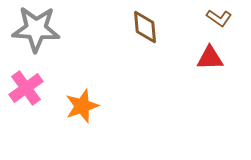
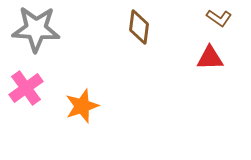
brown diamond: moved 6 px left; rotated 12 degrees clockwise
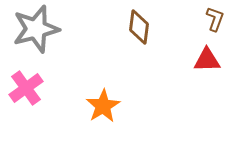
brown L-shape: moved 4 px left, 1 px down; rotated 105 degrees counterclockwise
gray star: rotated 18 degrees counterclockwise
red triangle: moved 3 px left, 2 px down
orange star: moved 21 px right; rotated 12 degrees counterclockwise
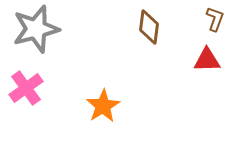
brown diamond: moved 10 px right
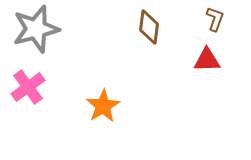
pink cross: moved 2 px right, 1 px up
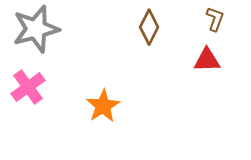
brown diamond: rotated 20 degrees clockwise
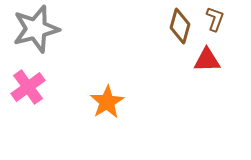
brown diamond: moved 31 px right, 1 px up; rotated 12 degrees counterclockwise
orange star: moved 4 px right, 4 px up
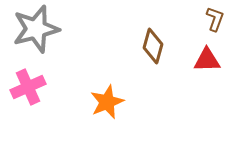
brown diamond: moved 27 px left, 20 px down
pink cross: rotated 12 degrees clockwise
orange star: rotated 8 degrees clockwise
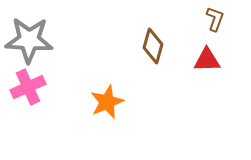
gray star: moved 7 px left, 11 px down; rotated 18 degrees clockwise
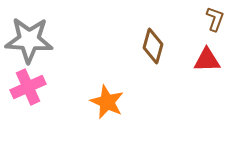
orange star: rotated 24 degrees counterclockwise
